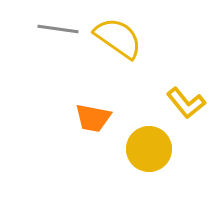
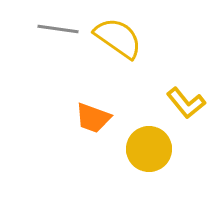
orange trapezoid: rotated 9 degrees clockwise
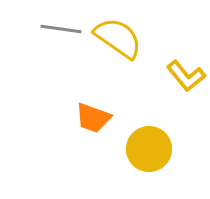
gray line: moved 3 px right
yellow L-shape: moved 27 px up
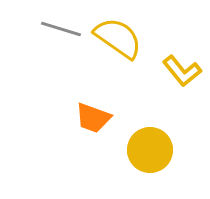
gray line: rotated 9 degrees clockwise
yellow L-shape: moved 4 px left, 5 px up
yellow circle: moved 1 px right, 1 px down
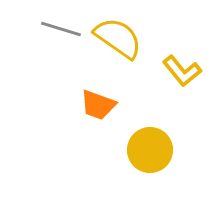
orange trapezoid: moved 5 px right, 13 px up
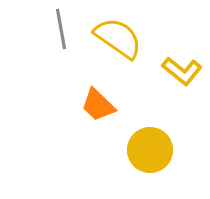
gray line: rotated 63 degrees clockwise
yellow L-shape: rotated 12 degrees counterclockwise
orange trapezoid: rotated 24 degrees clockwise
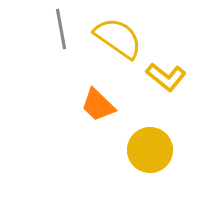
yellow L-shape: moved 16 px left, 6 px down
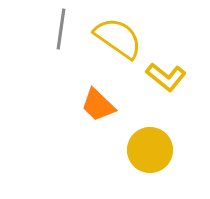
gray line: rotated 18 degrees clockwise
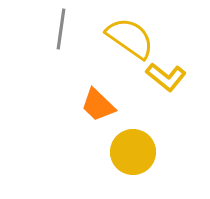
yellow semicircle: moved 12 px right
yellow circle: moved 17 px left, 2 px down
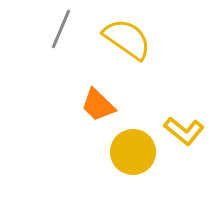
gray line: rotated 15 degrees clockwise
yellow semicircle: moved 3 px left, 1 px down
yellow L-shape: moved 18 px right, 54 px down
